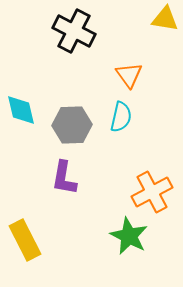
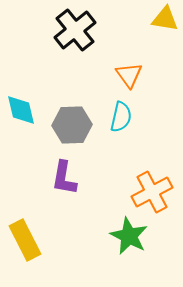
black cross: moved 1 px right, 1 px up; rotated 24 degrees clockwise
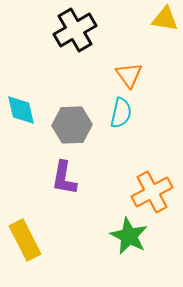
black cross: rotated 9 degrees clockwise
cyan semicircle: moved 4 px up
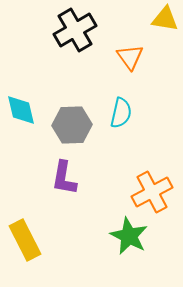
orange triangle: moved 1 px right, 18 px up
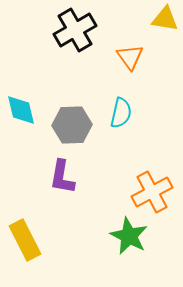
purple L-shape: moved 2 px left, 1 px up
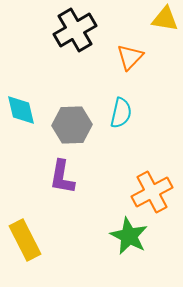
orange triangle: rotated 20 degrees clockwise
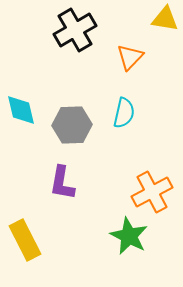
cyan semicircle: moved 3 px right
purple L-shape: moved 6 px down
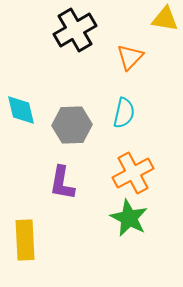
orange cross: moved 19 px left, 19 px up
green star: moved 18 px up
yellow rectangle: rotated 24 degrees clockwise
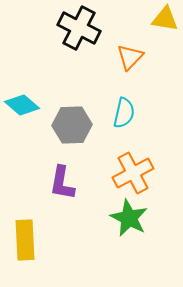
black cross: moved 4 px right, 2 px up; rotated 33 degrees counterclockwise
cyan diamond: moved 1 px right, 5 px up; rotated 36 degrees counterclockwise
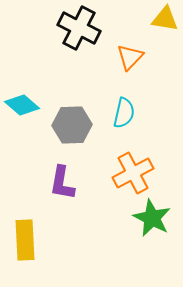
green star: moved 23 px right
